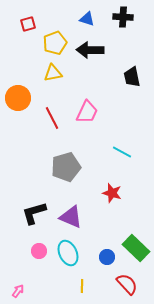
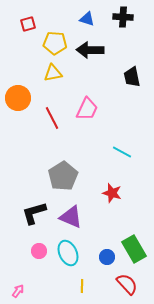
yellow pentagon: rotated 25 degrees clockwise
pink trapezoid: moved 3 px up
gray pentagon: moved 3 px left, 9 px down; rotated 16 degrees counterclockwise
green rectangle: moved 2 px left, 1 px down; rotated 16 degrees clockwise
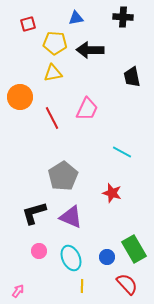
blue triangle: moved 11 px left, 1 px up; rotated 28 degrees counterclockwise
orange circle: moved 2 px right, 1 px up
cyan ellipse: moved 3 px right, 5 px down
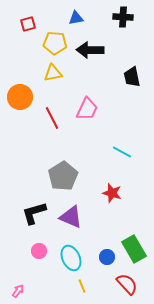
yellow line: rotated 24 degrees counterclockwise
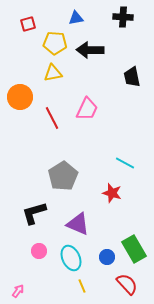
cyan line: moved 3 px right, 11 px down
purple triangle: moved 7 px right, 7 px down
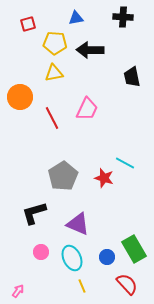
yellow triangle: moved 1 px right
red star: moved 8 px left, 15 px up
pink circle: moved 2 px right, 1 px down
cyan ellipse: moved 1 px right
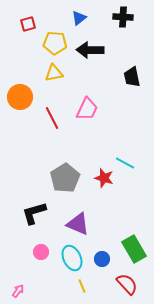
blue triangle: moved 3 px right; rotated 28 degrees counterclockwise
gray pentagon: moved 2 px right, 2 px down
blue circle: moved 5 px left, 2 px down
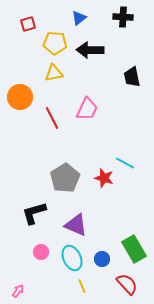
purple triangle: moved 2 px left, 1 px down
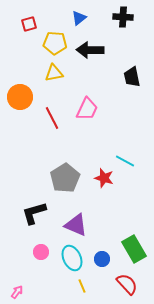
red square: moved 1 px right
cyan line: moved 2 px up
pink arrow: moved 1 px left, 1 px down
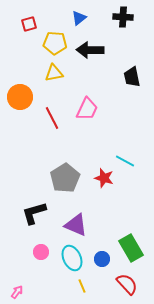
green rectangle: moved 3 px left, 1 px up
